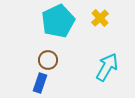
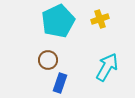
yellow cross: moved 1 px down; rotated 24 degrees clockwise
blue rectangle: moved 20 px right
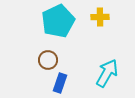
yellow cross: moved 2 px up; rotated 18 degrees clockwise
cyan arrow: moved 6 px down
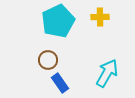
blue rectangle: rotated 54 degrees counterclockwise
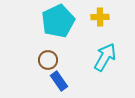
cyan arrow: moved 2 px left, 16 px up
blue rectangle: moved 1 px left, 2 px up
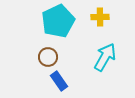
brown circle: moved 3 px up
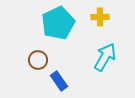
cyan pentagon: moved 2 px down
brown circle: moved 10 px left, 3 px down
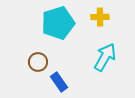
cyan pentagon: rotated 8 degrees clockwise
brown circle: moved 2 px down
blue rectangle: moved 1 px down
